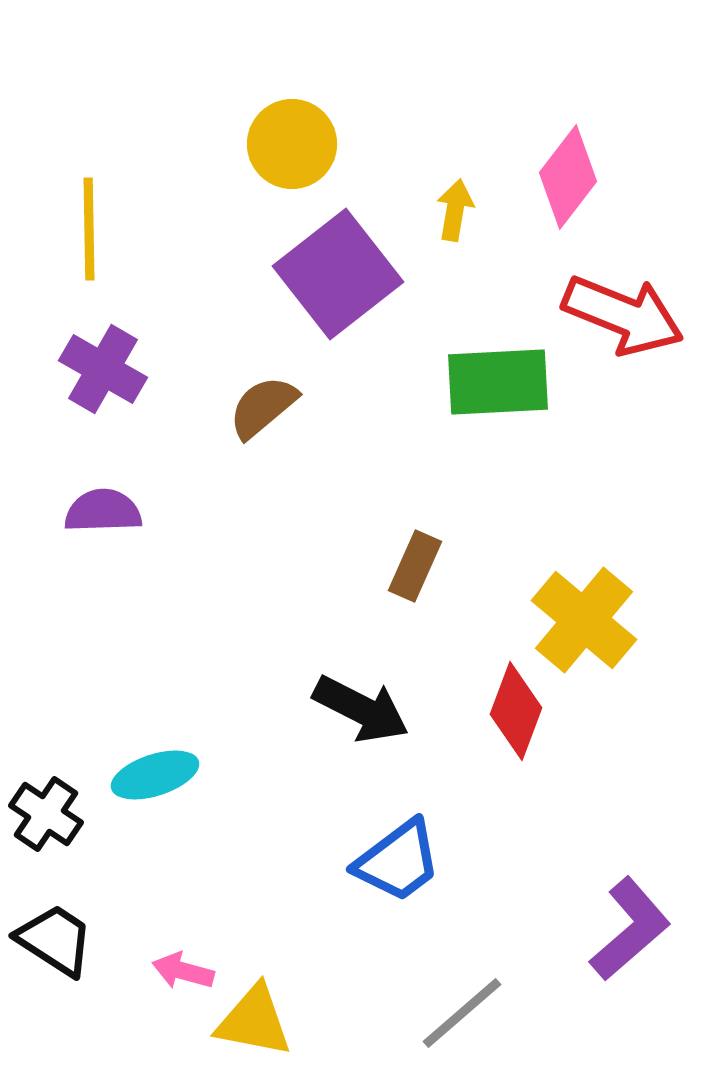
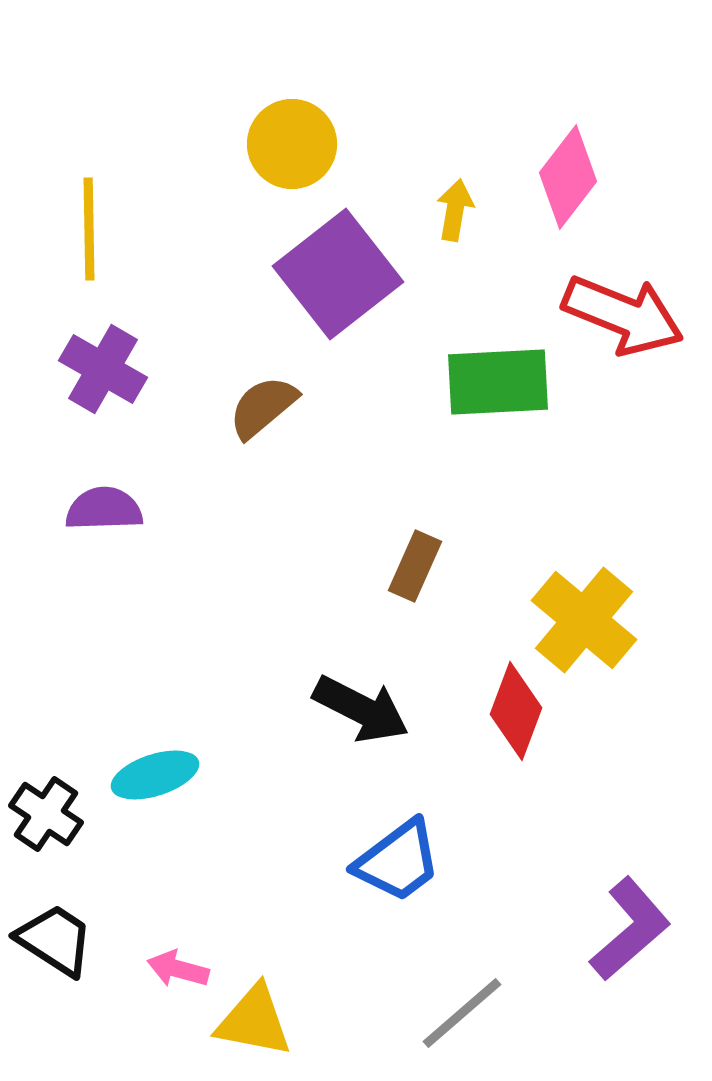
purple semicircle: moved 1 px right, 2 px up
pink arrow: moved 5 px left, 2 px up
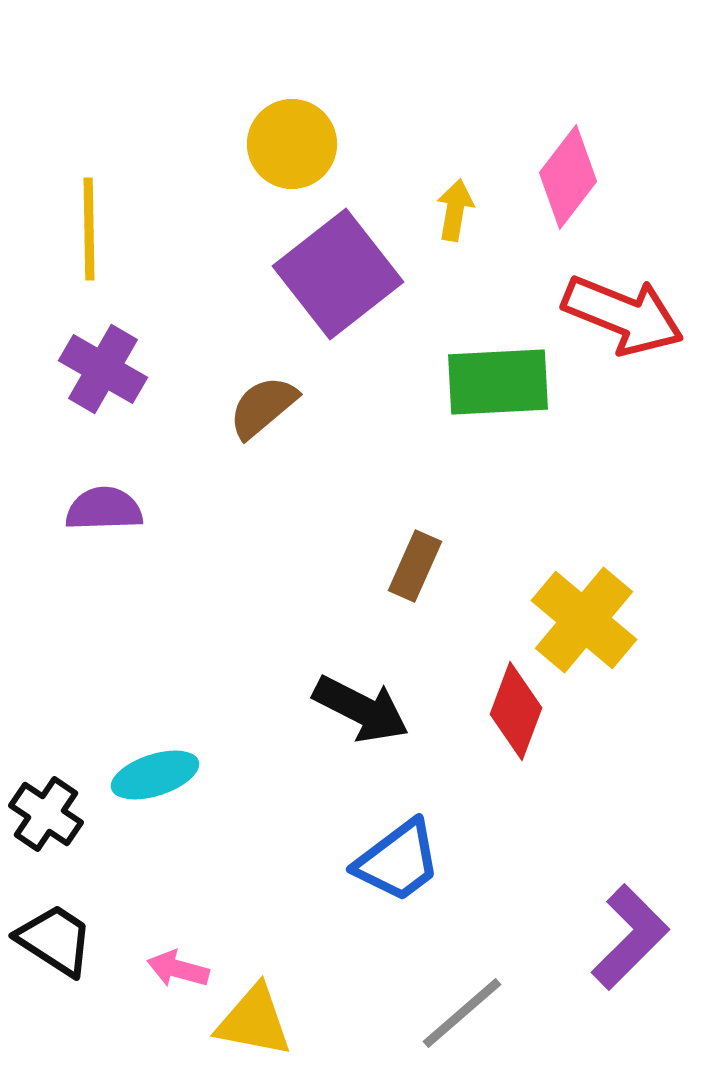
purple L-shape: moved 8 px down; rotated 4 degrees counterclockwise
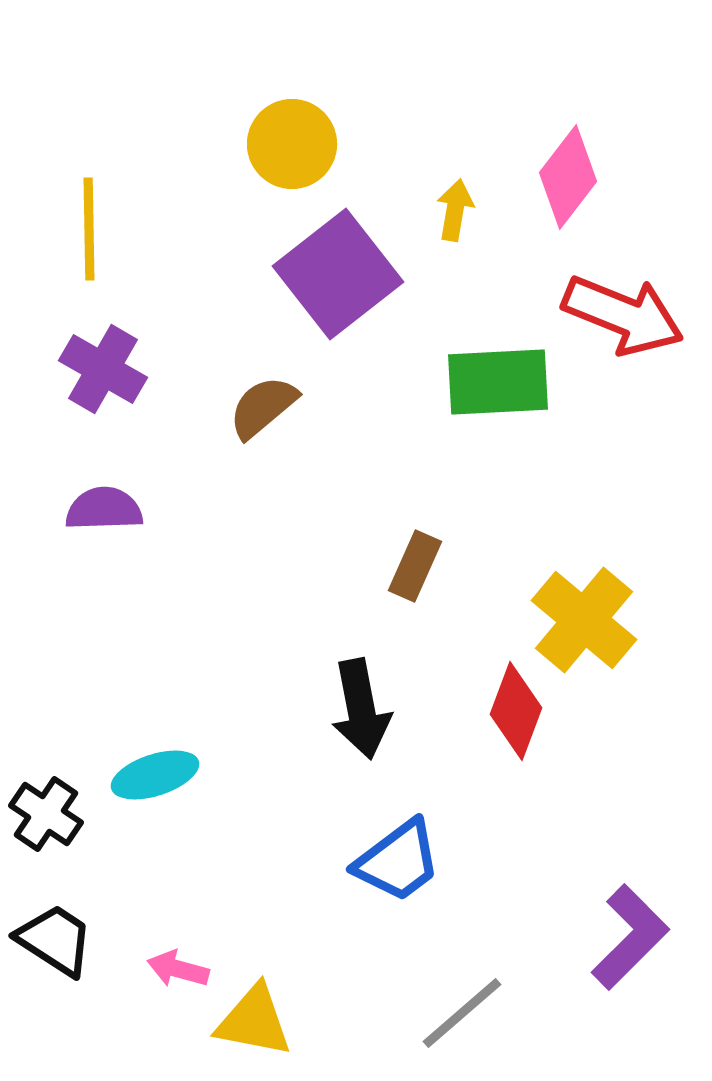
black arrow: rotated 52 degrees clockwise
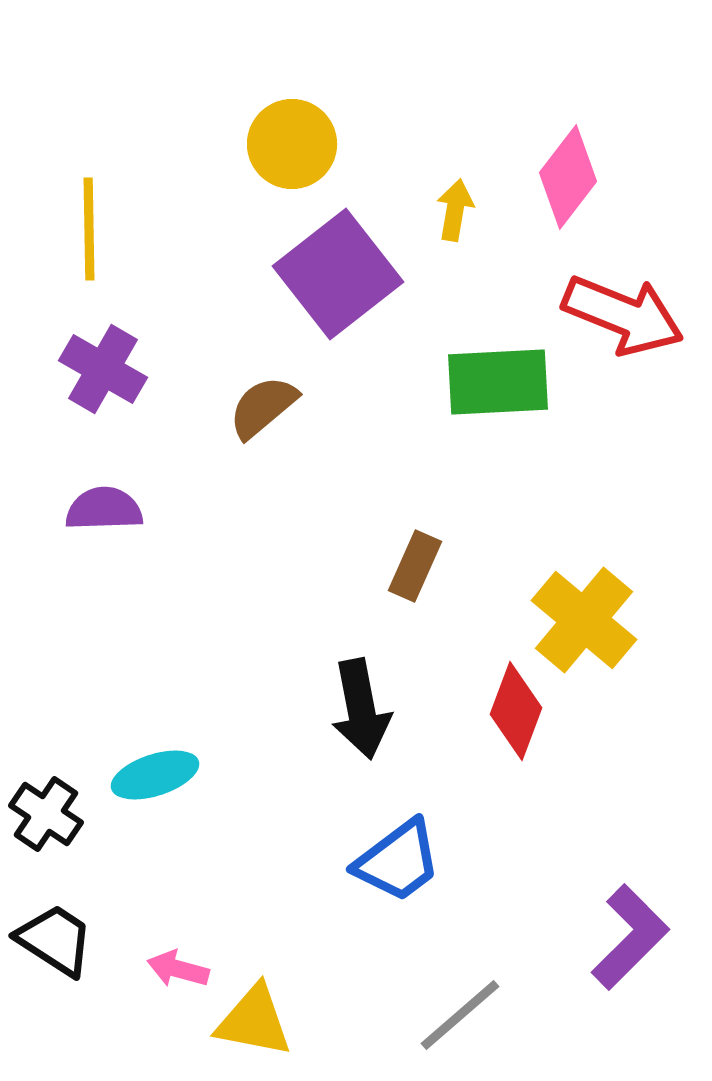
gray line: moved 2 px left, 2 px down
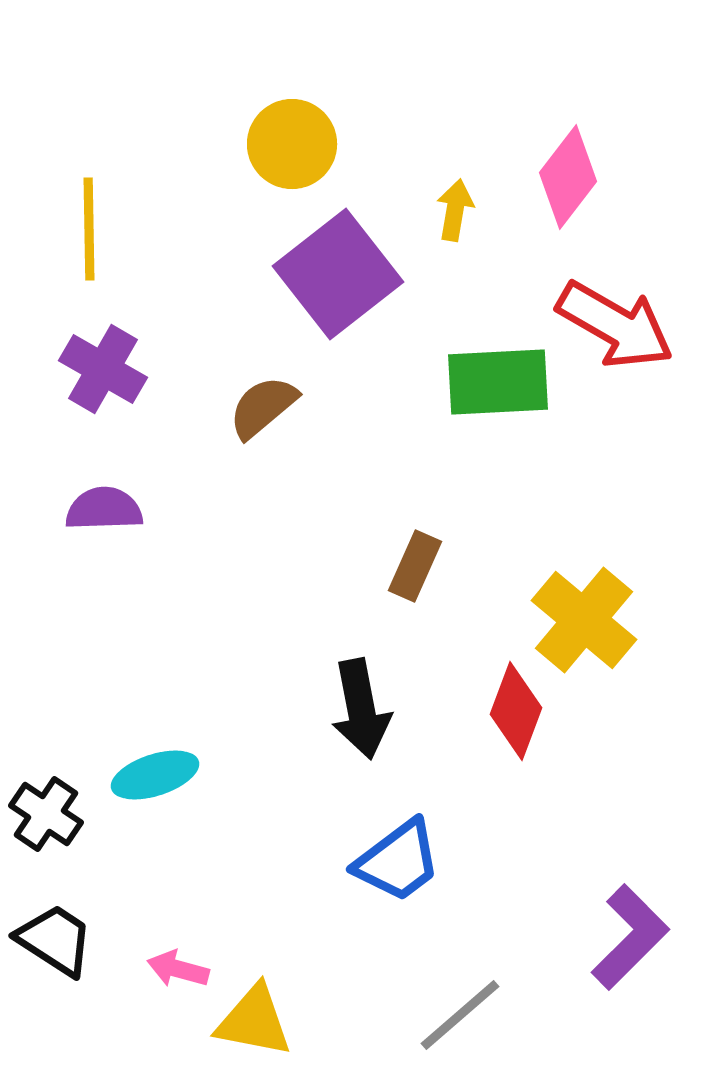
red arrow: moved 8 px left, 10 px down; rotated 8 degrees clockwise
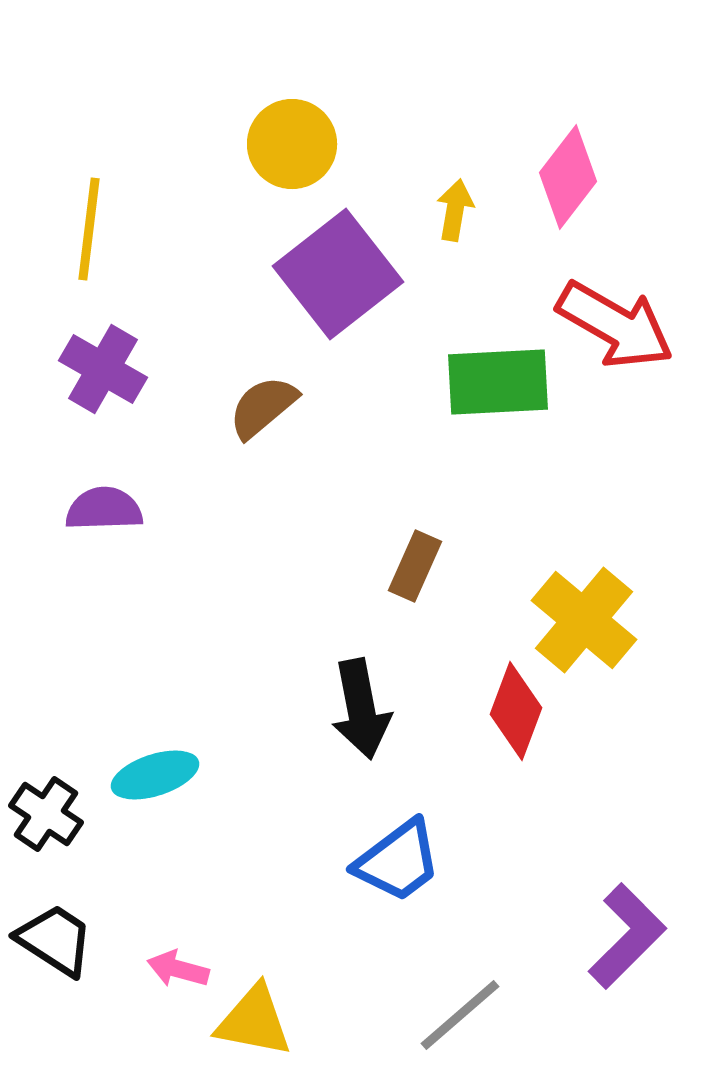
yellow line: rotated 8 degrees clockwise
purple L-shape: moved 3 px left, 1 px up
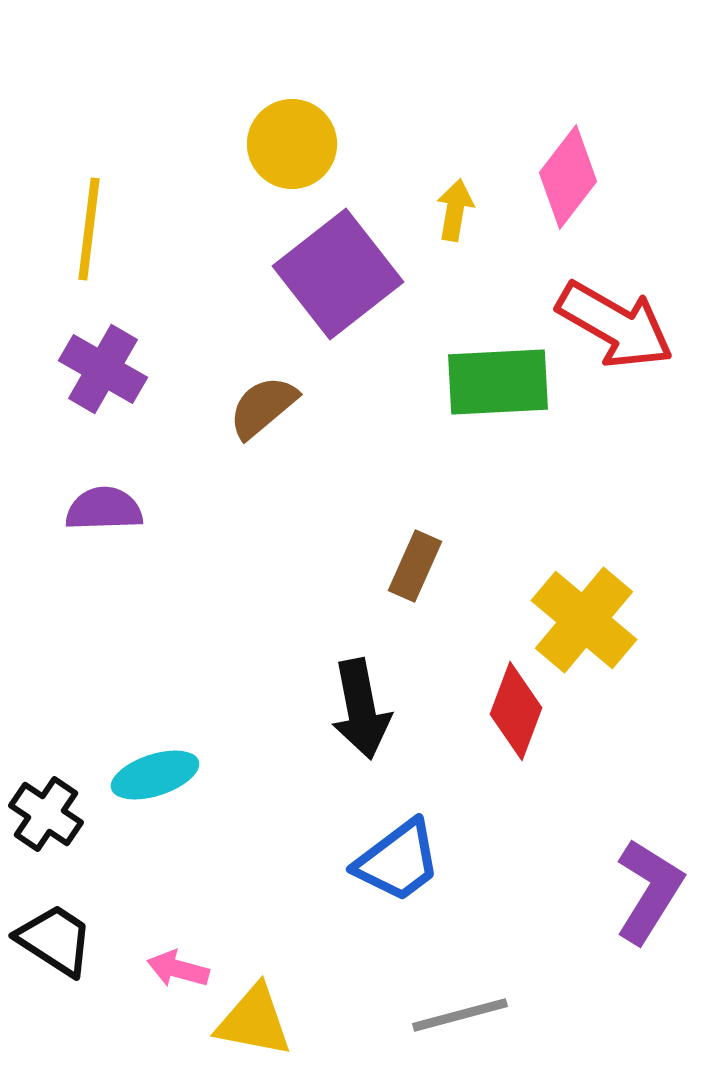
purple L-shape: moved 22 px right, 45 px up; rotated 13 degrees counterclockwise
gray line: rotated 26 degrees clockwise
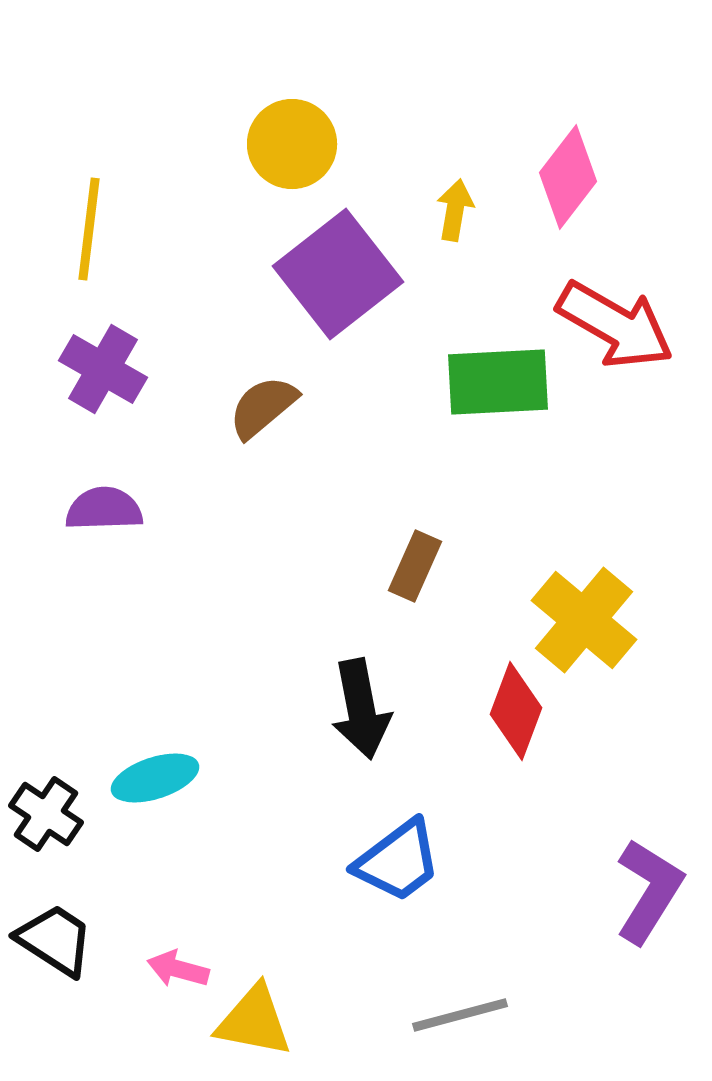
cyan ellipse: moved 3 px down
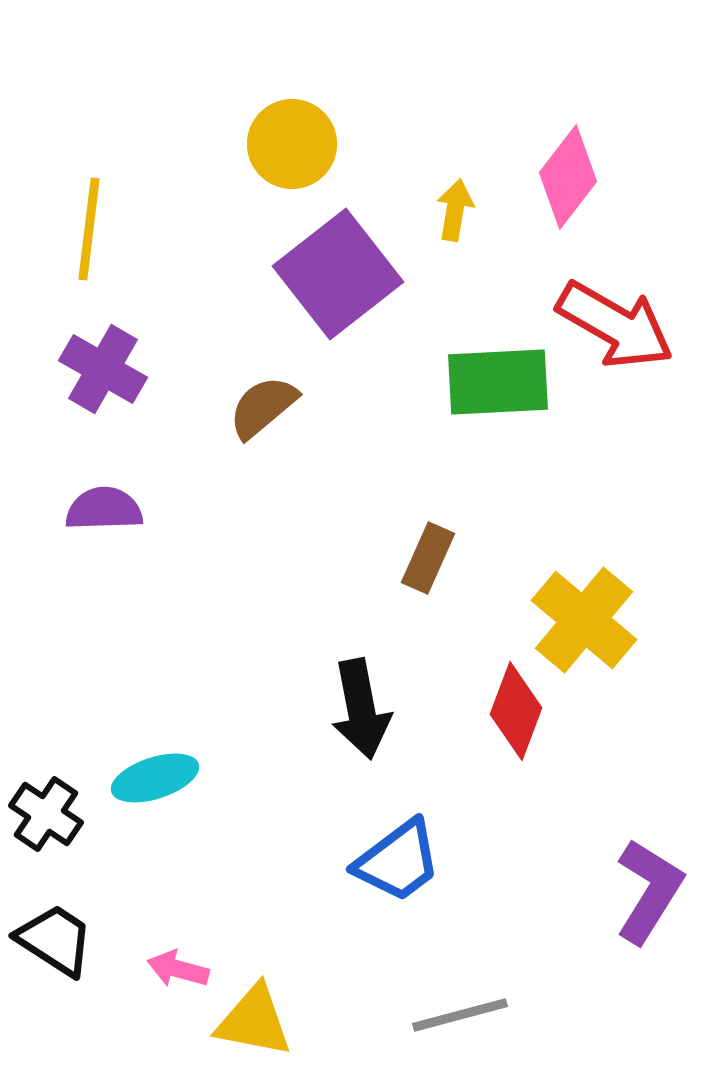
brown rectangle: moved 13 px right, 8 px up
